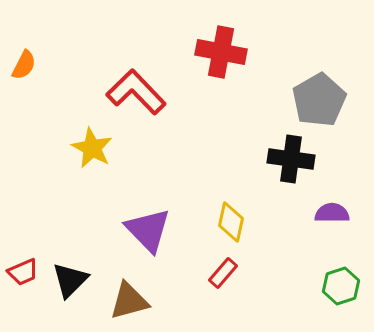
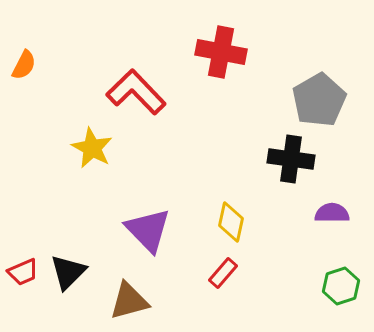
black triangle: moved 2 px left, 8 px up
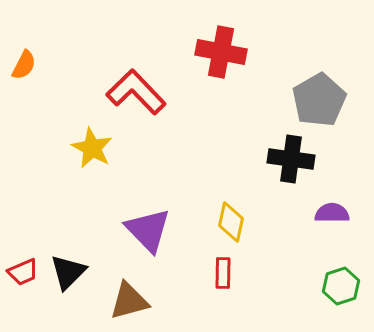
red rectangle: rotated 40 degrees counterclockwise
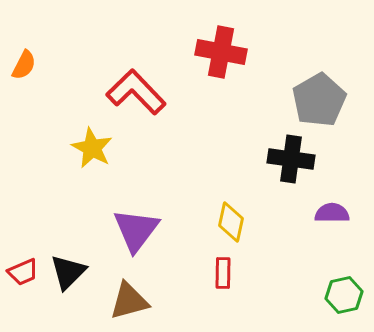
purple triangle: moved 12 px left; rotated 21 degrees clockwise
green hexagon: moved 3 px right, 9 px down; rotated 6 degrees clockwise
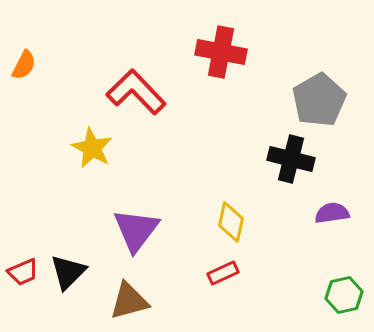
black cross: rotated 6 degrees clockwise
purple semicircle: rotated 8 degrees counterclockwise
red rectangle: rotated 64 degrees clockwise
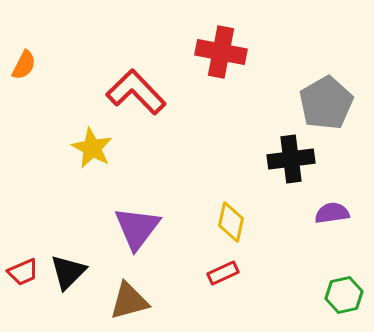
gray pentagon: moved 7 px right, 3 px down
black cross: rotated 21 degrees counterclockwise
purple triangle: moved 1 px right, 2 px up
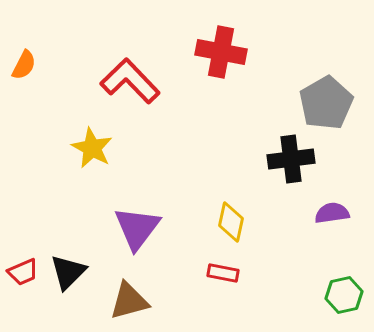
red L-shape: moved 6 px left, 11 px up
red rectangle: rotated 36 degrees clockwise
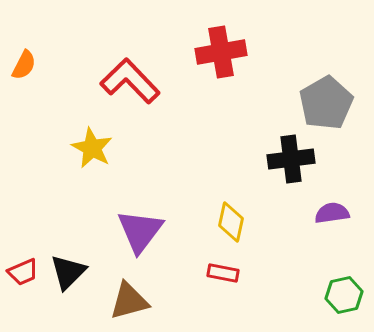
red cross: rotated 21 degrees counterclockwise
purple triangle: moved 3 px right, 3 px down
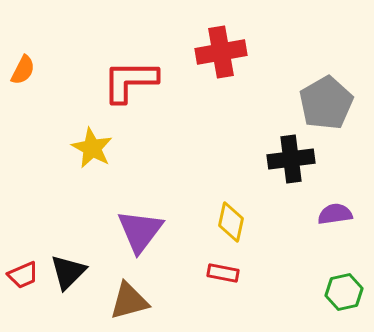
orange semicircle: moved 1 px left, 5 px down
red L-shape: rotated 46 degrees counterclockwise
purple semicircle: moved 3 px right, 1 px down
red trapezoid: moved 3 px down
green hexagon: moved 3 px up
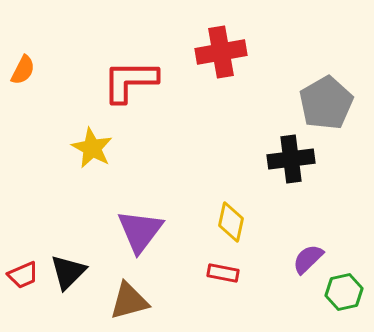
purple semicircle: moved 27 px left, 45 px down; rotated 36 degrees counterclockwise
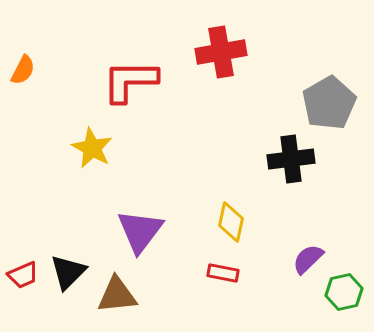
gray pentagon: moved 3 px right
brown triangle: moved 12 px left, 6 px up; rotated 9 degrees clockwise
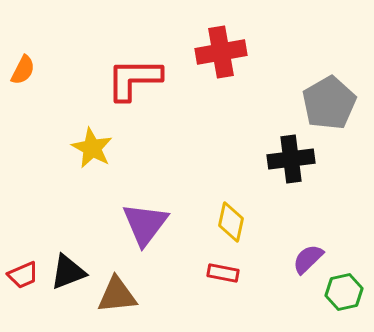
red L-shape: moved 4 px right, 2 px up
purple triangle: moved 5 px right, 7 px up
black triangle: rotated 24 degrees clockwise
